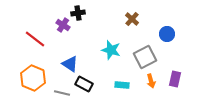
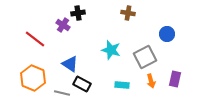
brown cross: moved 4 px left, 6 px up; rotated 32 degrees counterclockwise
black rectangle: moved 2 px left
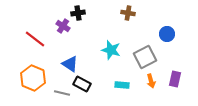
purple cross: moved 1 px down
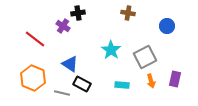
blue circle: moved 8 px up
cyan star: rotated 18 degrees clockwise
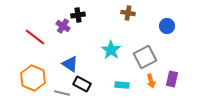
black cross: moved 2 px down
red line: moved 2 px up
purple rectangle: moved 3 px left
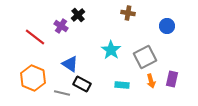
black cross: rotated 32 degrees counterclockwise
purple cross: moved 2 px left
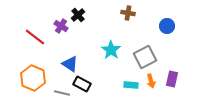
cyan rectangle: moved 9 px right
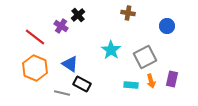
orange hexagon: moved 2 px right, 10 px up
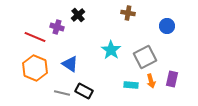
purple cross: moved 4 px left, 1 px down; rotated 16 degrees counterclockwise
red line: rotated 15 degrees counterclockwise
black rectangle: moved 2 px right, 7 px down
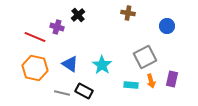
cyan star: moved 9 px left, 15 px down
orange hexagon: rotated 10 degrees counterclockwise
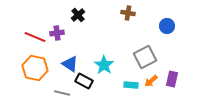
purple cross: moved 6 px down; rotated 24 degrees counterclockwise
cyan star: moved 2 px right
orange arrow: rotated 64 degrees clockwise
black rectangle: moved 10 px up
